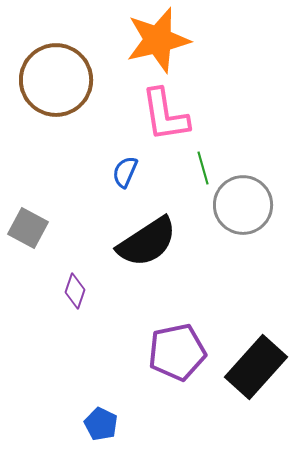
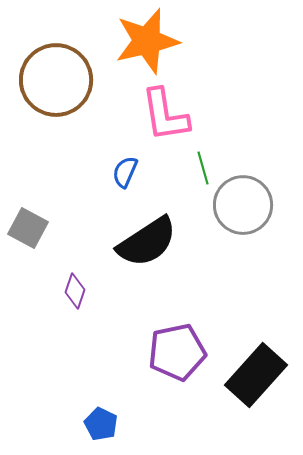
orange star: moved 11 px left, 1 px down
black rectangle: moved 8 px down
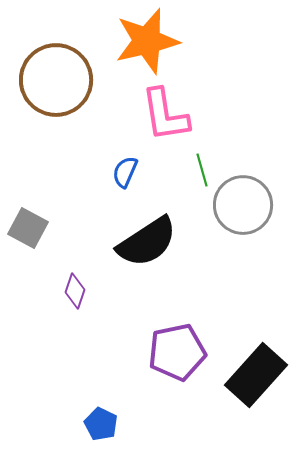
green line: moved 1 px left, 2 px down
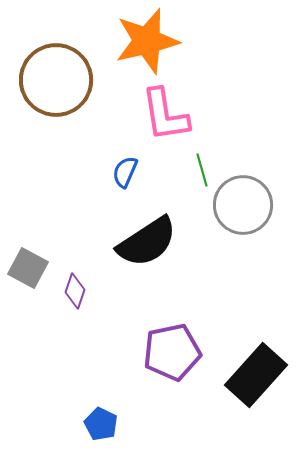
gray square: moved 40 px down
purple pentagon: moved 5 px left
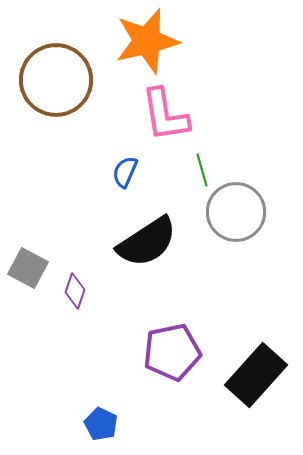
gray circle: moved 7 px left, 7 px down
